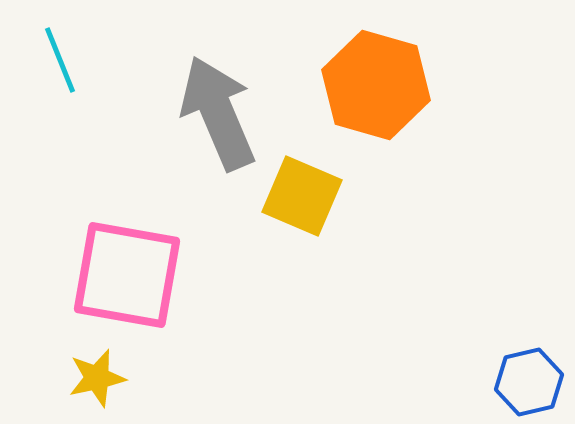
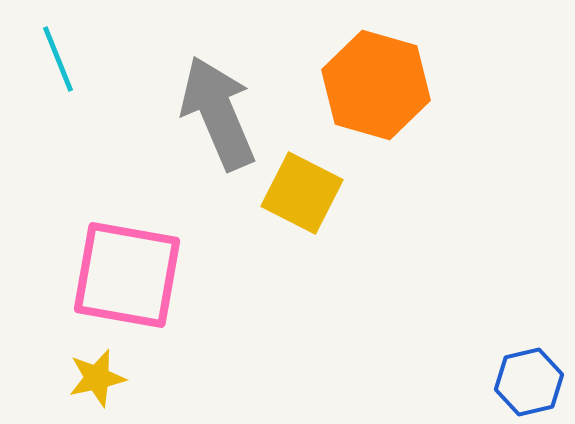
cyan line: moved 2 px left, 1 px up
yellow square: moved 3 px up; rotated 4 degrees clockwise
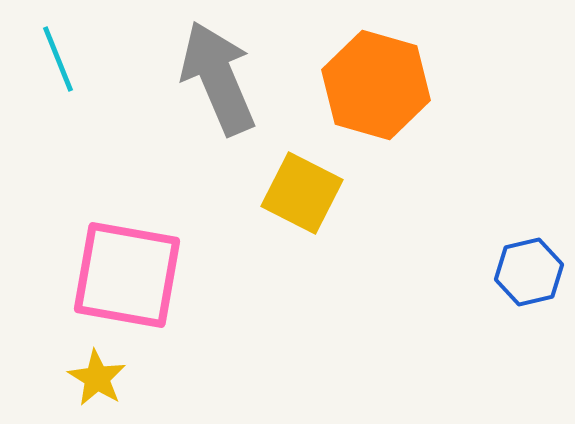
gray arrow: moved 35 px up
yellow star: rotated 28 degrees counterclockwise
blue hexagon: moved 110 px up
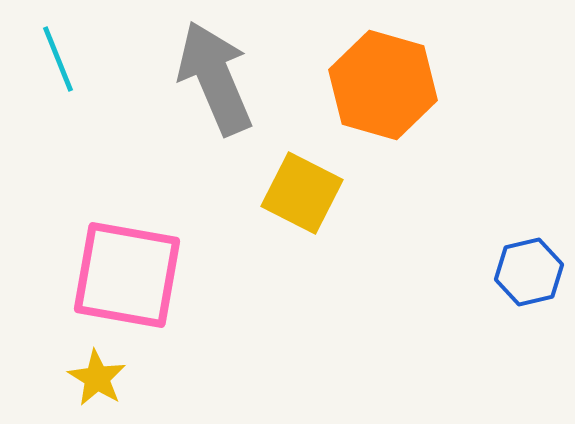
gray arrow: moved 3 px left
orange hexagon: moved 7 px right
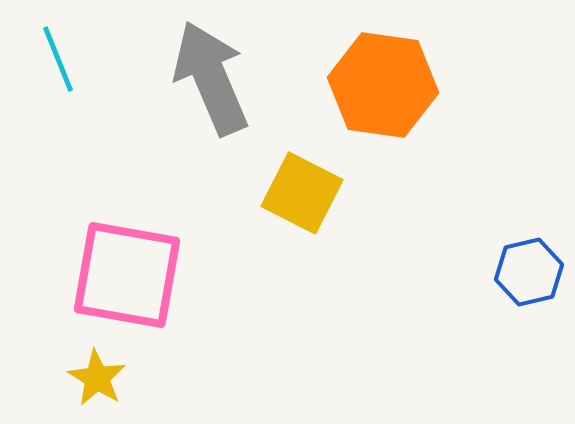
gray arrow: moved 4 px left
orange hexagon: rotated 8 degrees counterclockwise
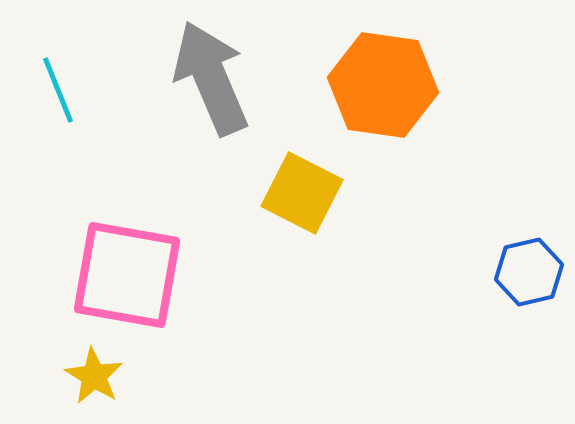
cyan line: moved 31 px down
yellow star: moved 3 px left, 2 px up
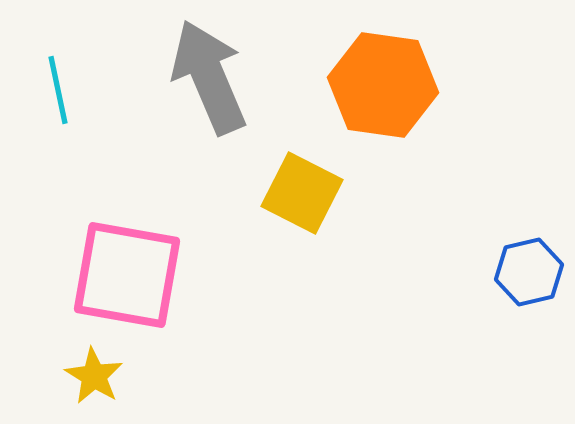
gray arrow: moved 2 px left, 1 px up
cyan line: rotated 10 degrees clockwise
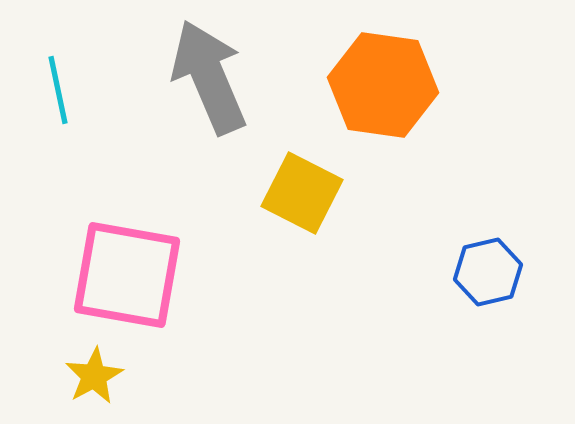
blue hexagon: moved 41 px left
yellow star: rotated 12 degrees clockwise
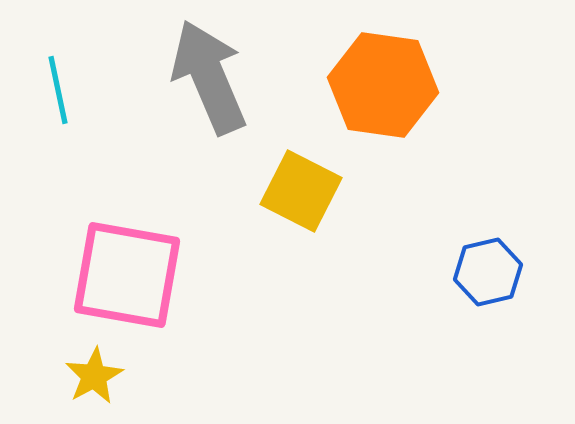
yellow square: moved 1 px left, 2 px up
